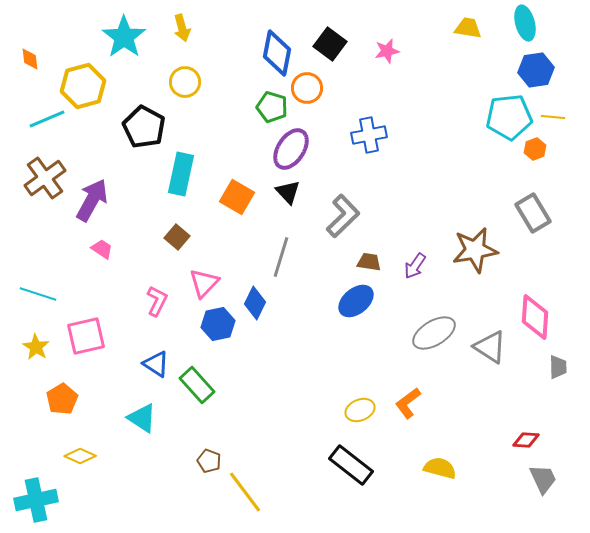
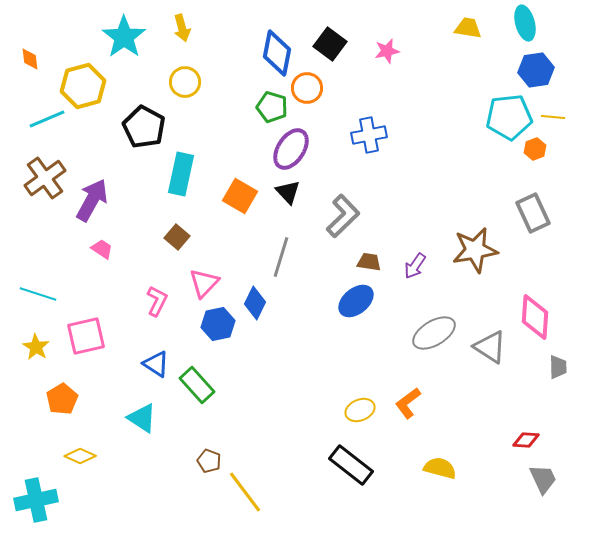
orange square at (237, 197): moved 3 px right, 1 px up
gray rectangle at (533, 213): rotated 6 degrees clockwise
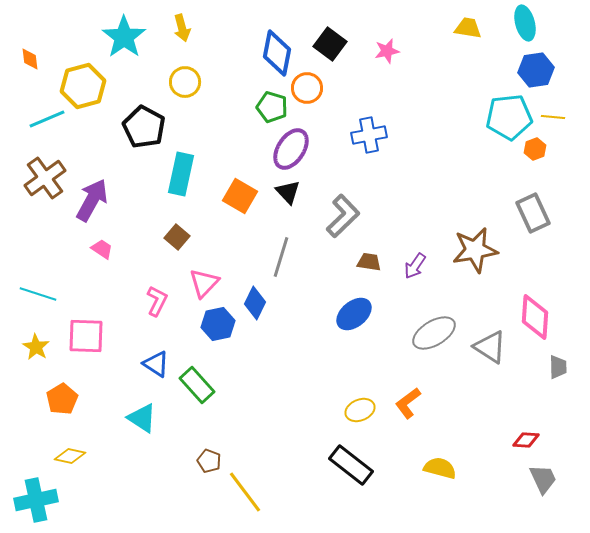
blue ellipse at (356, 301): moved 2 px left, 13 px down
pink square at (86, 336): rotated 15 degrees clockwise
yellow diamond at (80, 456): moved 10 px left; rotated 12 degrees counterclockwise
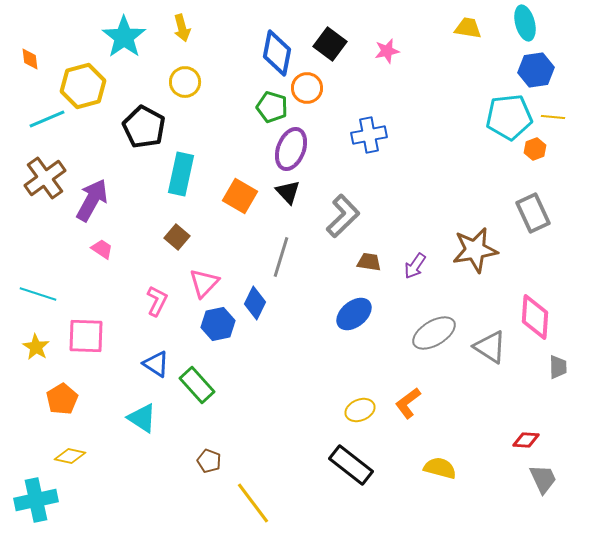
purple ellipse at (291, 149): rotated 12 degrees counterclockwise
yellow line at (245, 492): moved 8 px right, 11 px down
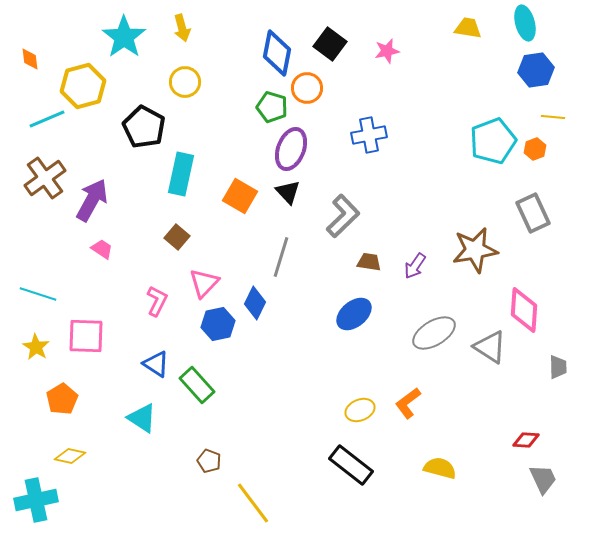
cyan pentagon at (509, 117): moved 16 px left, 24 px down; rotated 15 degrees counterclockwise
pink diamond at (535, 317): moved 11 px left, 7 px up
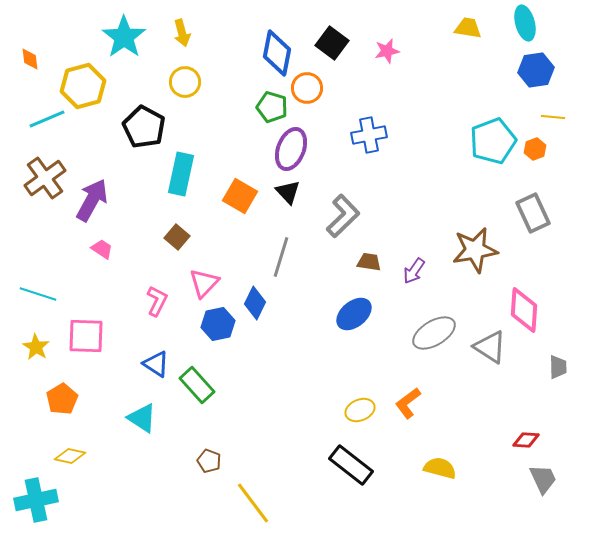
yellow arrow at (182, 28): moved 5 px down
black square at (330, 44): moved 2 px right, 1 px up
purple arrow at (415, 266): moved 1 px left, 5 px down
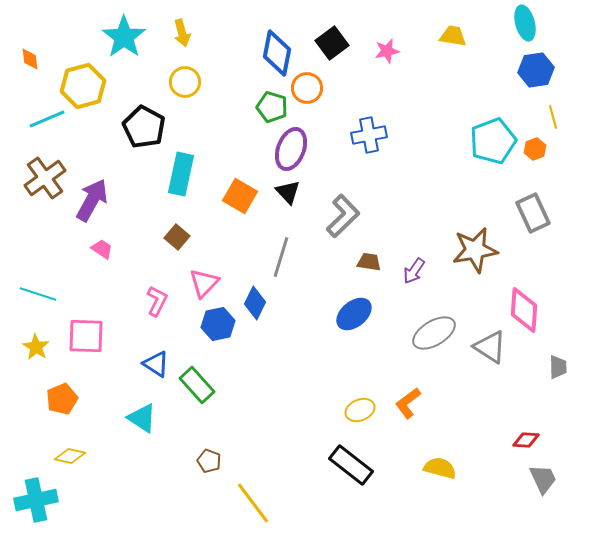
yellow trapezoid at (468, 28): moved 15 px left, 8 px down
black square at (332, 43): rotated 16 degrees clockwise
yellow line at (553, 117): rotated 70 degrees clockwise
orange pentagon at (62, 399): rotated 8 degrees clockwise
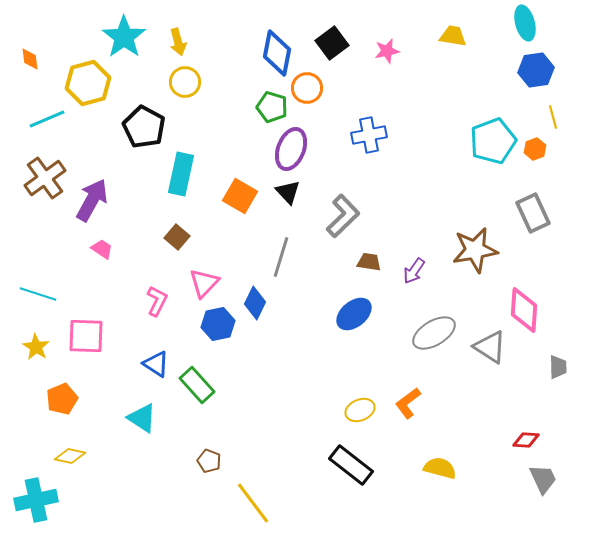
yellow arrow at (182, 33): moved 4 px left, 9 px down
yellow hexagon at (83, 86): moved 5 px right, 3 px up
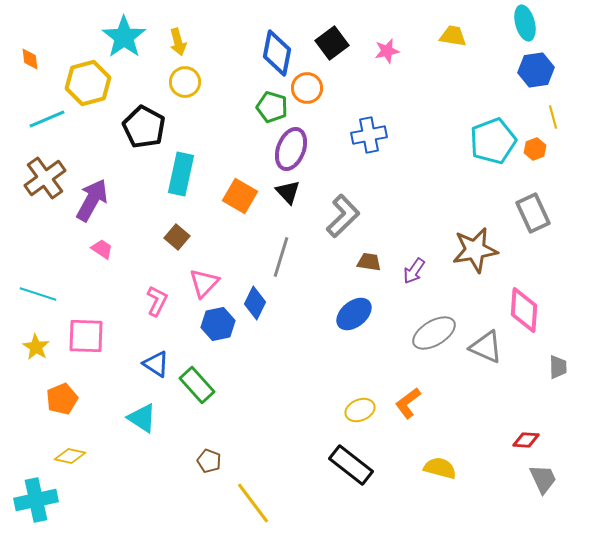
gray triangle at (490, 347): moved 4 px left; rotated 9 degrees counterclockwise
